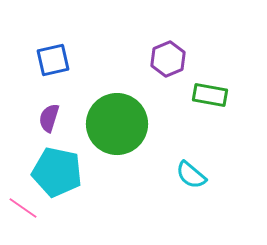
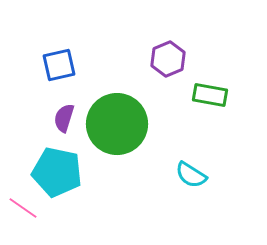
blue square: moved 6 px right, 5 px down
purple semicircle: moved 15 px right
cyan semicircle: rotated 8 degrees counterclockwise
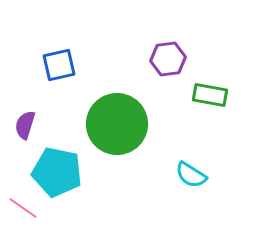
purple hexagon: rotated 16 degrees clockwise
purple semicircle: moved 39 px left, 7 px down
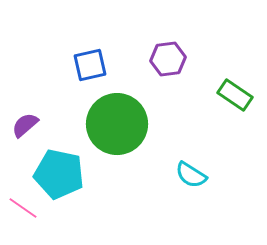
blue square: moved 31 px right
green rectangle: moved 25 px right; rotated 24 degrees clockwise
purple semicircle: rotated 32 degrees clockwise
cyan pentagon: moved 2 px right, 2 px down
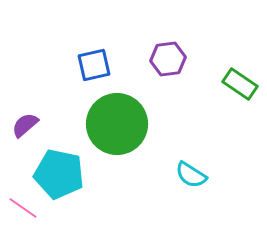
blue square: moved 4 px right
green rectangle: moved 5 px right, 11 px up
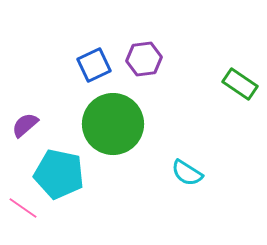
purple hexagon: moved 24 px left
blue square: rotated 12 degrees counterclockwise
green circle: moved 4 px left
cyan semicircle: moved 4 px left, 2 px up
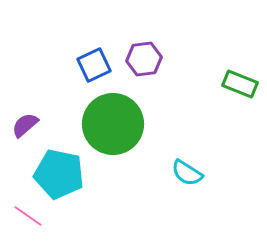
green rectangle: rotated 12 degrees counterclockwise
pink line: moved 5 px right, 8 px down
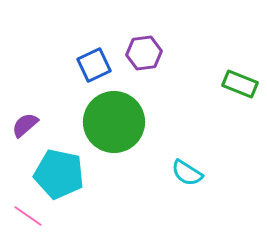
purple hexagon: moved 6 px up
green circle: moved 1 px right, 2 px up
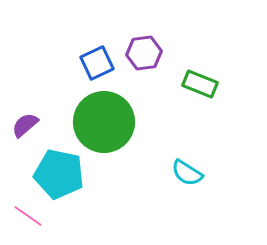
blue square: moved 3 px right, 2 px up
green rectangle: moved 40 px left
green circle: moved 10 px left
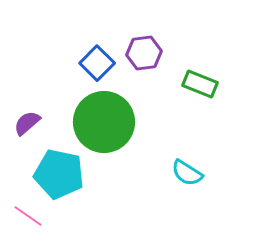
blue square: rotated 20 degrees counterclockwise
purple semicircle: moved 2 px right, 2 px up
